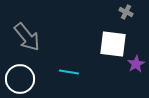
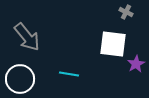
cyan line: moved 2 px down
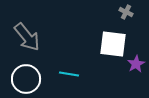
white circle: moved 6 px right
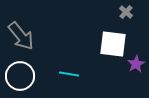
gray cross: rotated 16 degrees clockwise
gray arrow: moved 6 px left, 1 px up
white circle: moved 6 px left, 3 px up
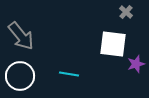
purple star: rotated 12 degrees clockwise
